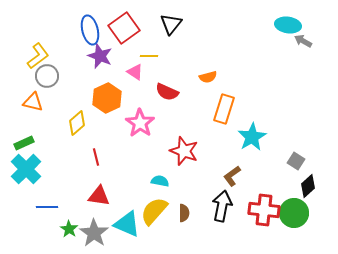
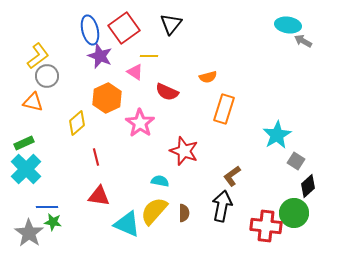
cyan star: moved 25 px right, 2 px up
red cross: moved 2 px right, 16 px down
green star: moved 16 px left, 7 px up; rotated 24 degrees counterclockwise
gray star: moved 65 px left
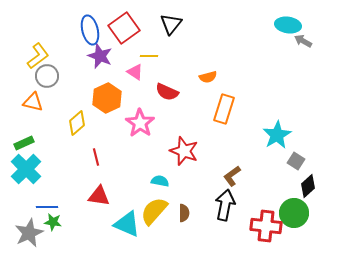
black arrow: moved 3 px right, 1 px up
gray star: rotated 12 degrees clockwise
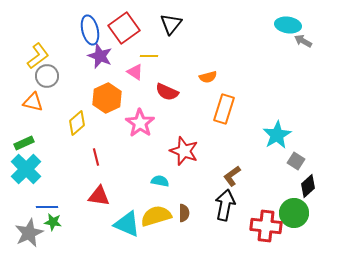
yellow semicircle: moved 2 px right, 5 px down; rotated 32 degrees clockwise
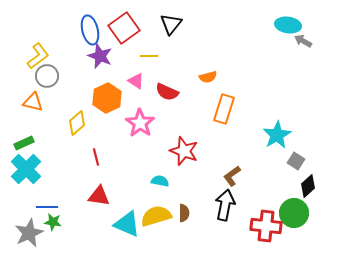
pink triangle: moved 1 px right, 9 px down
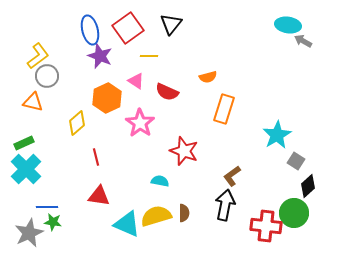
red square: moved 4 px right
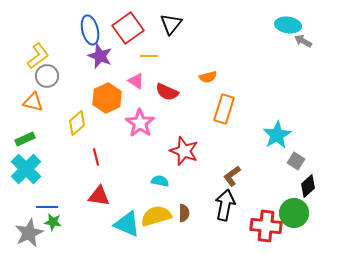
green rectangle: moved 1 px right, 4 px up
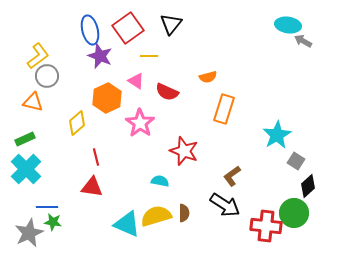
red triangle: moved 7 px left, 9 px up
black arrow: rotated 112 degrees clockwise
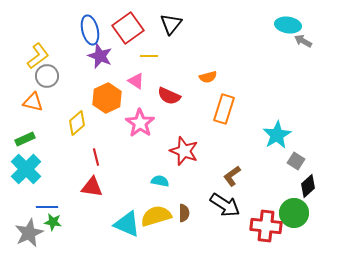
red semicircle: moved 2 px right, 4 px down
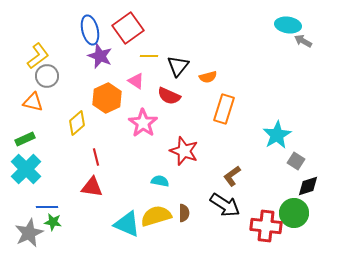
black triangle: moved 7 px right, 42 px down
pink star: moved 3 px right
black diamond: rotated 25 degrees clockwise
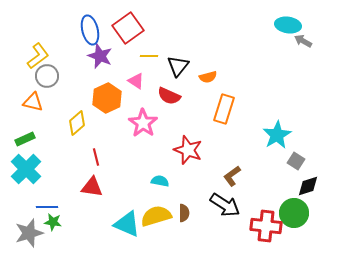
red star: moved 4 px right, 1 px up
gray star: rotated 8 degrees clockwise
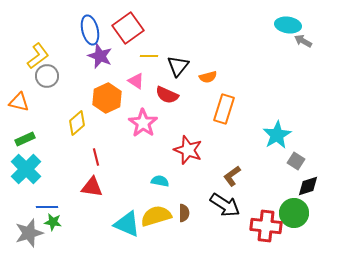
red semicircle: moved 2 px left, 1 px up
orange triangle: moved 14 px left
